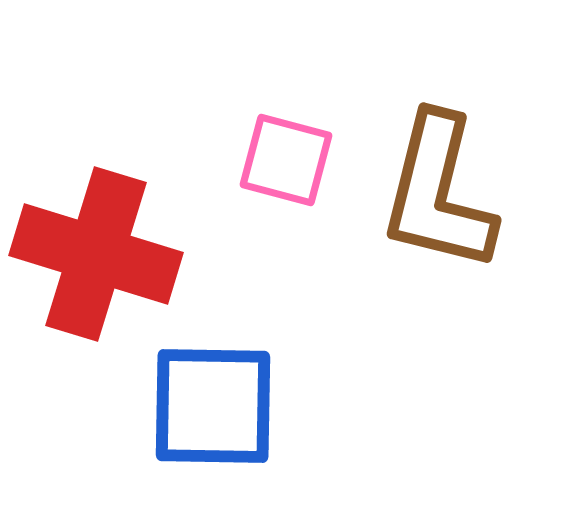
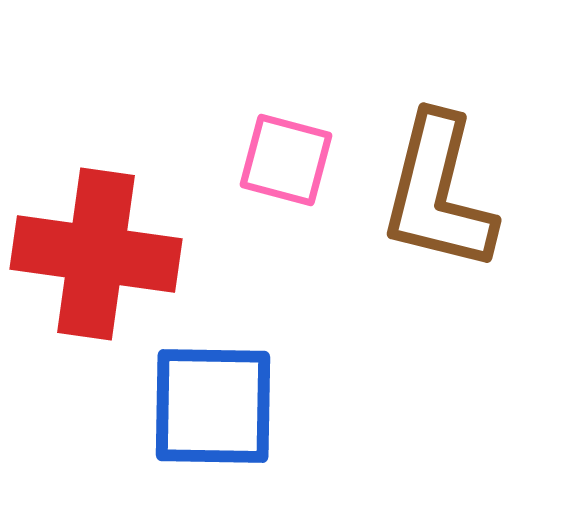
red cross: rotated 9 degrees counterclockwise
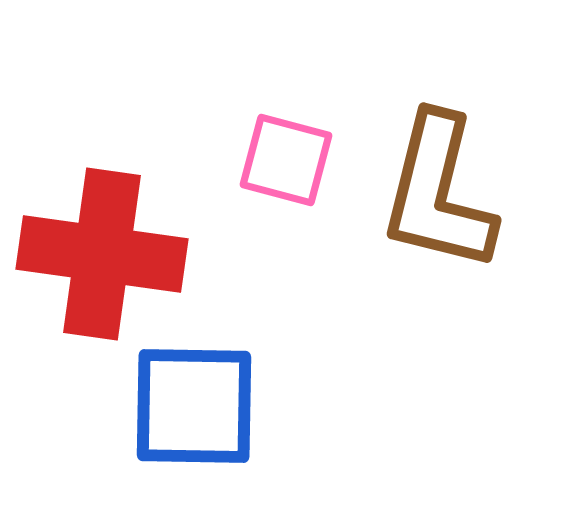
red cross: moved 6 px right
blue square: moved 19 px left
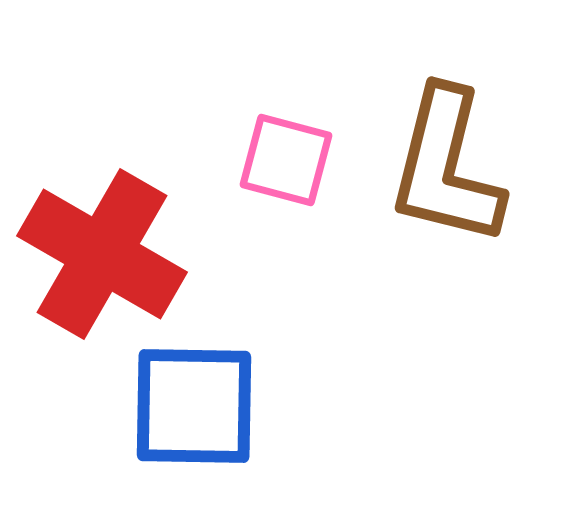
brown L-shape: moved 8 px right, 26 px up
red cross: rotated 22 degrees clockwise
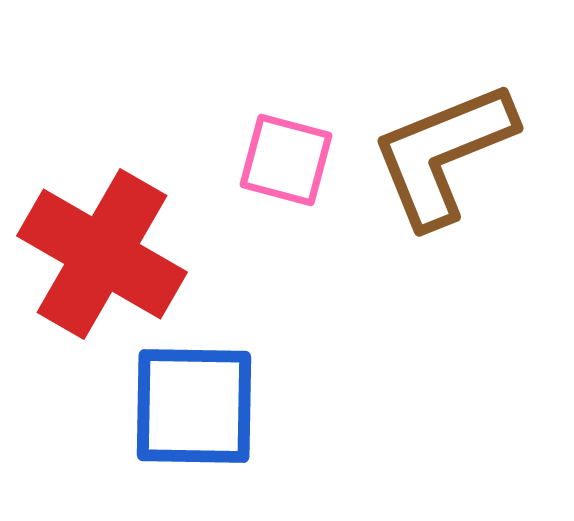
brown L-shape: moved 3 px left, 13 px up; rotated 54 degrees clockwise
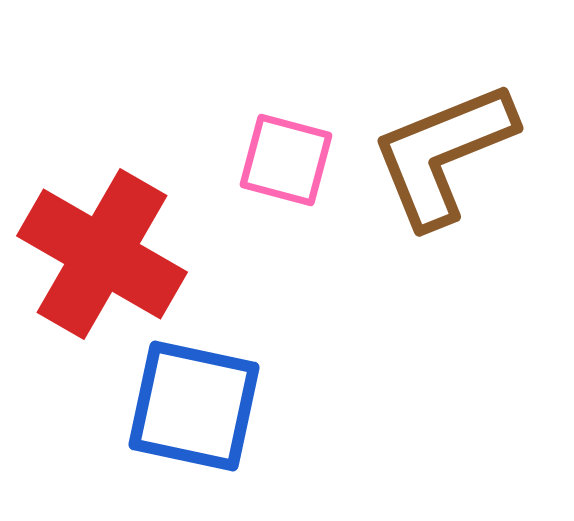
blue square: rotated 11 degrees clockwise
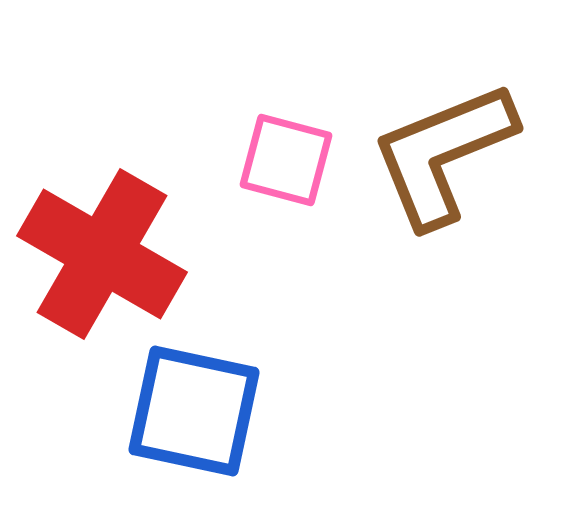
blue square: moved 5 px down
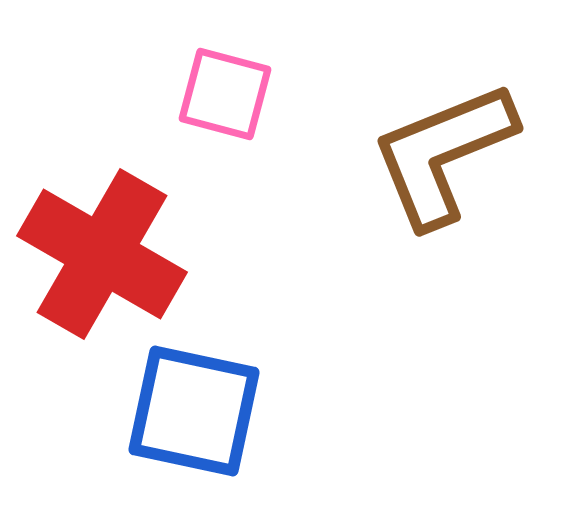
pink square: moved 61 px left, 66 px up
